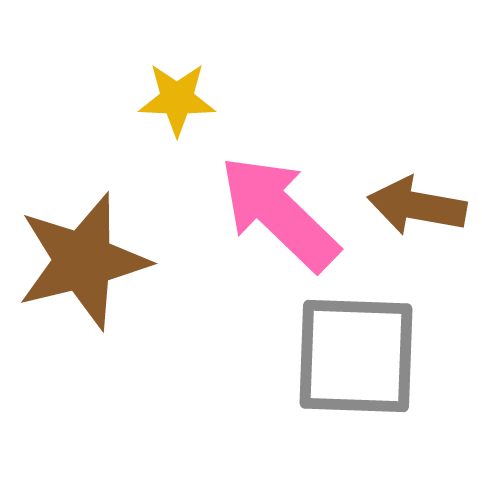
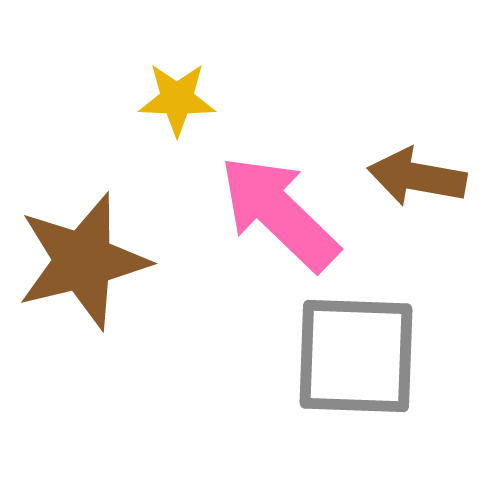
brown arrow: moved 29 px up
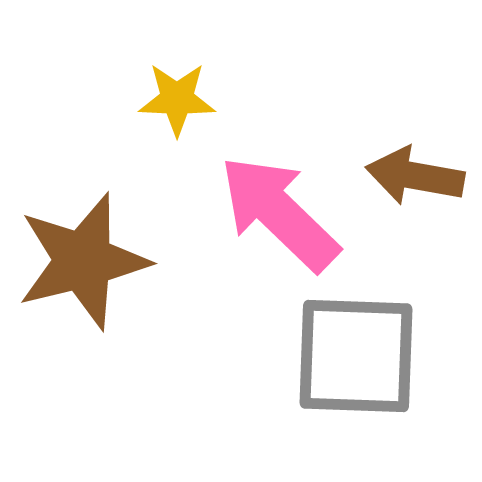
brown arrow: moved 2 px left, 1 px up
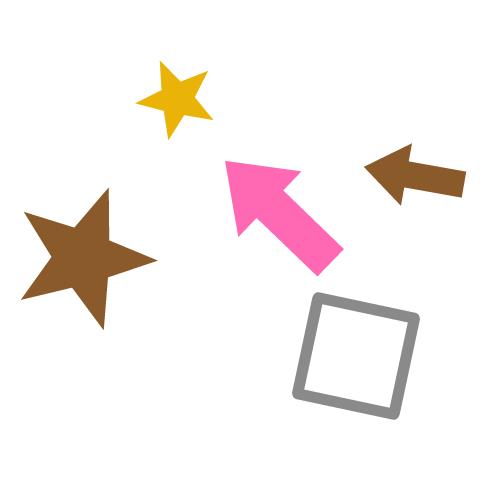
yellow star: rotated 12 degrees clockwise
brown star: moved 3 px up
gray square: rotated 10 degrees clockwise
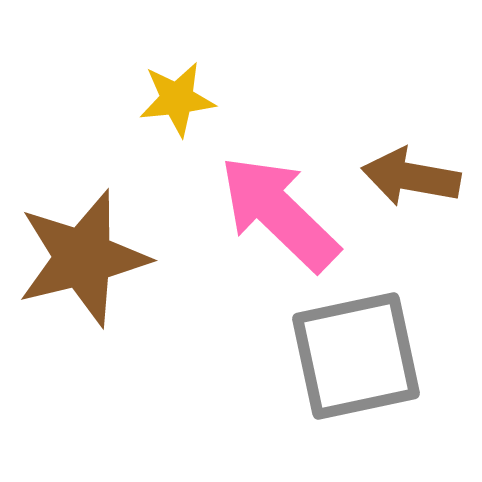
yellow star: rotated 20 degrees counterclockwise
brown arrow: moved 4 px left, 1 px down
gray square: rotated 24 degrees counterclockwise
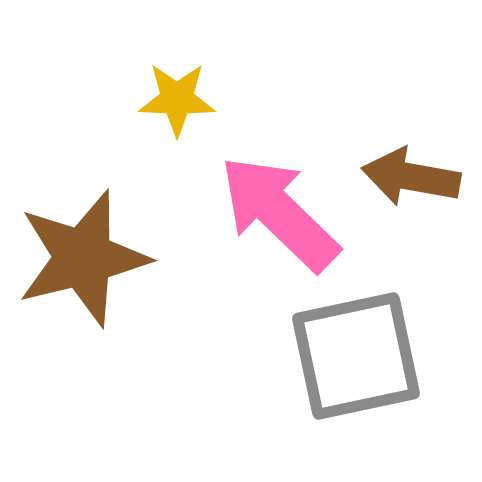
yellow star: rotated 8 degrees clockwise
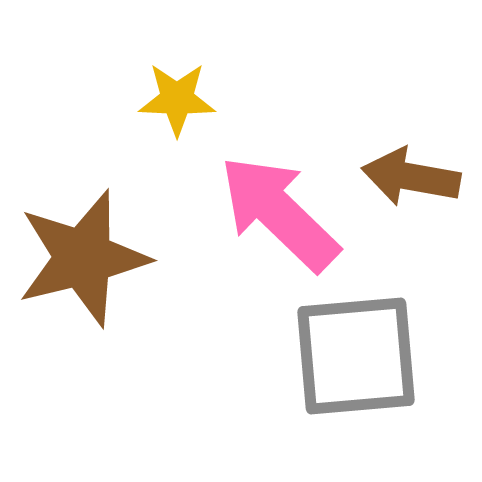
gray square: rotated 7 degrees clockwise
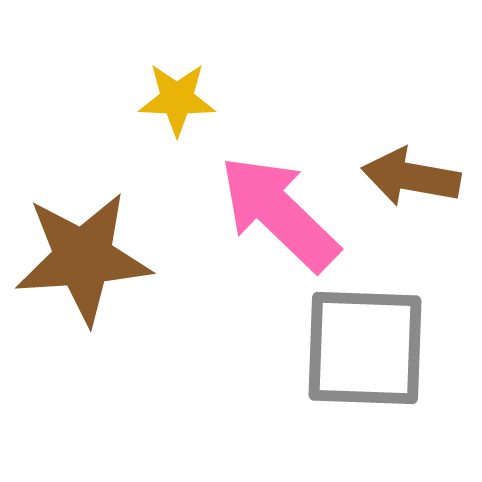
brown star: rotated 10 degrees clockwise
gray square: moved 9 px right, 8 px up; rotated 7 degrees clockwise
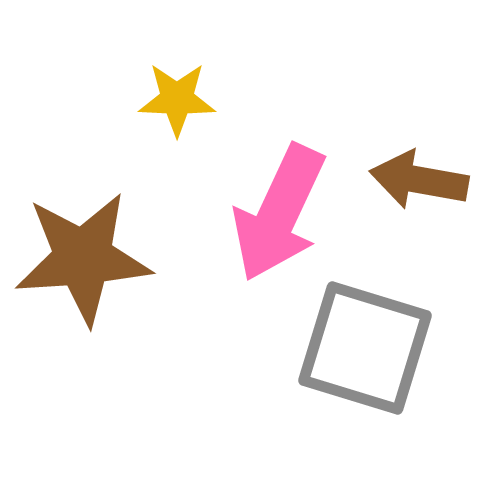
brown arrow: moved 8 px right, 3 px down
pink arrow: rotated 109 degrees counterclockwise
gray square: rotated 15 degrees clockwise
